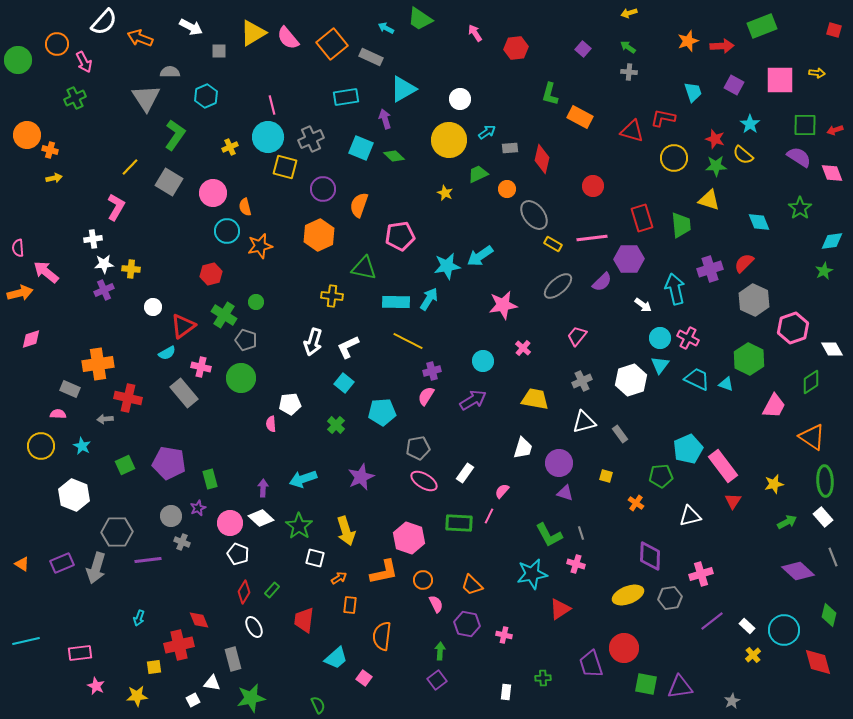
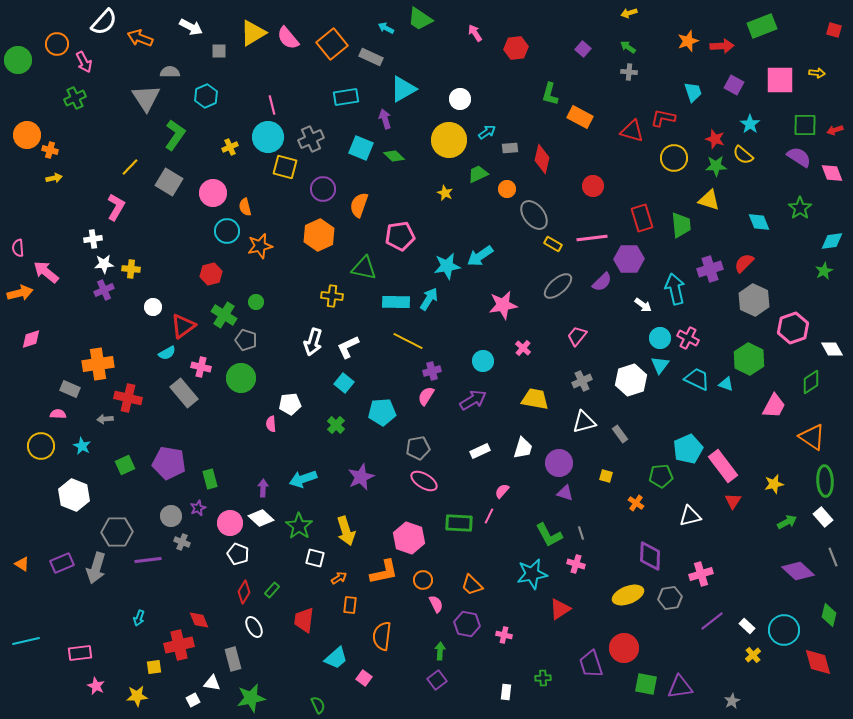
white rectangle at (465, 473): moved 15 px right, 22 px up; rotated 30 degrees clockwise
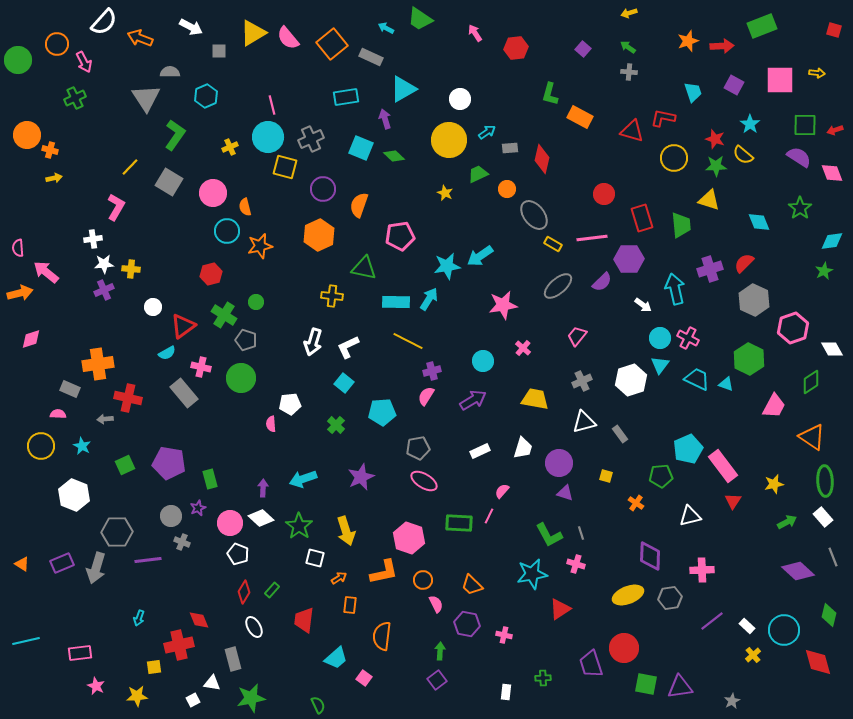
red circle at (593, 186): moved 11 px right, 8 px down
pink cross at (701, 574): moved 1 px right, 4 px up; rotated 15 degrees clockwise
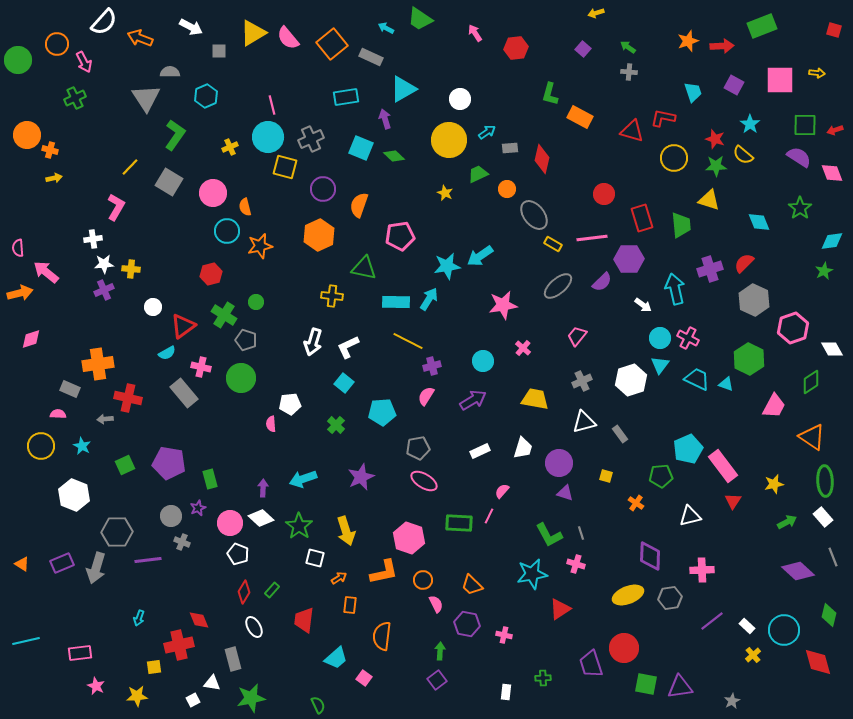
yellow arrow at (629, 13): moved 33 px left
purple cross at (432, 371): moved 5 px up
